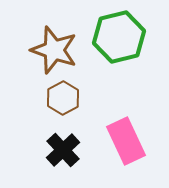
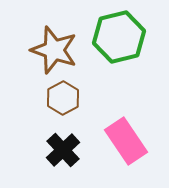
pink rectangle: rotated 9 degrees counterclockwise
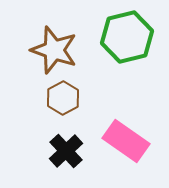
green hexagon: moved 8 px right
pink rectangle: rotated 21 degrees counterclockwise
black cross: moved 3 px right, 1 px down
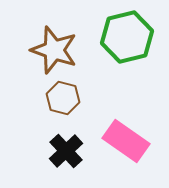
brown hexagon: rotated 16 degrees counterclockwise
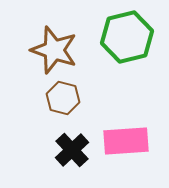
pink rectangle: rotated 39 degrees counterclockwise
black cross: moved 6 px right, 1 px up
